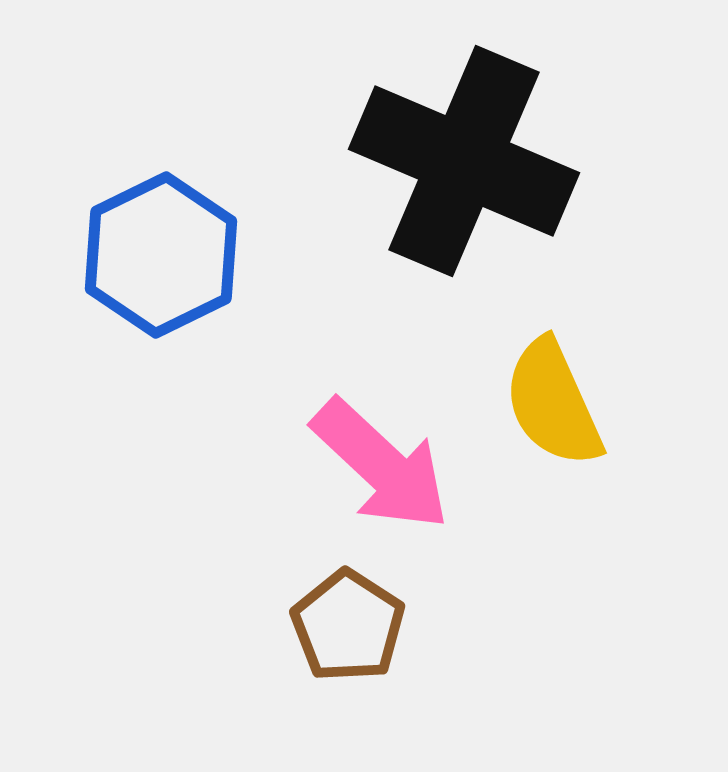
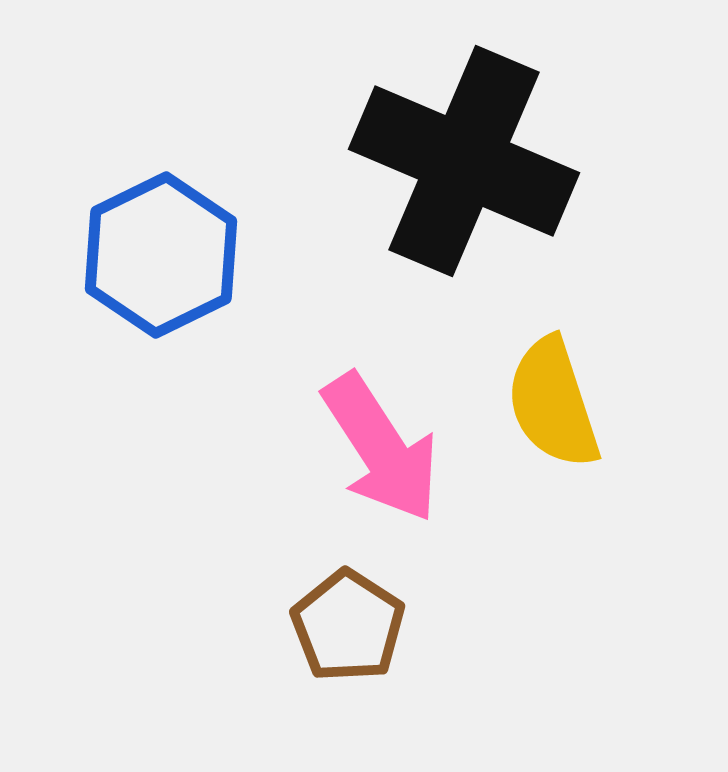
yellow semicircle: rotated 6 degrees clockwise
pink arrow: moved 17 px up; rotated 14 degrees clockwise
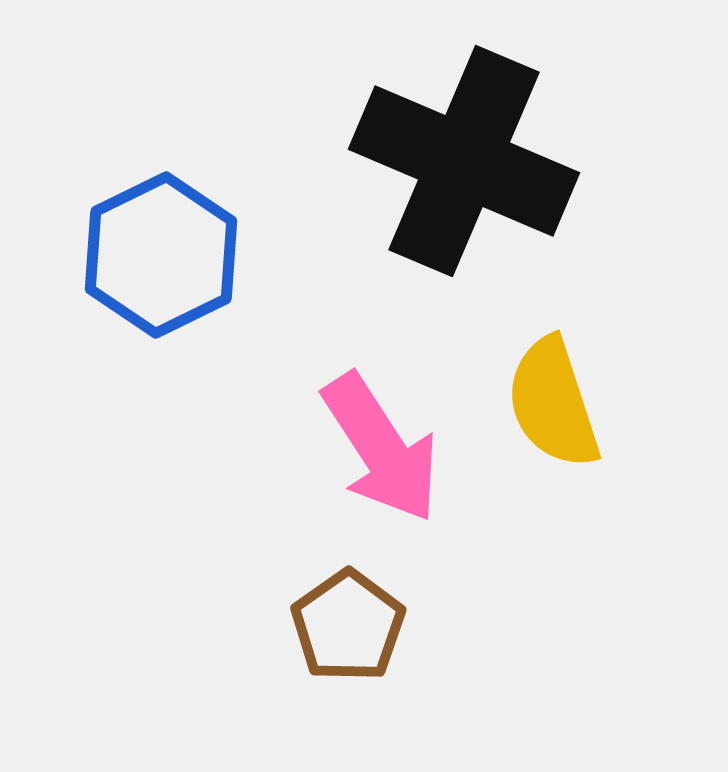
brown pentagon: rotated 4 degrees clockwise
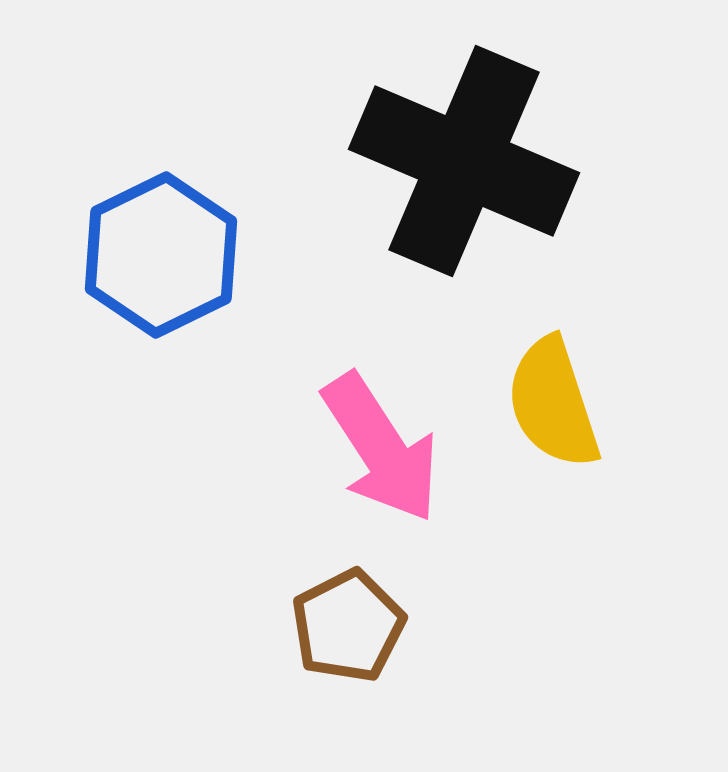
brown pentagon: rotated 8 degrees clockwise
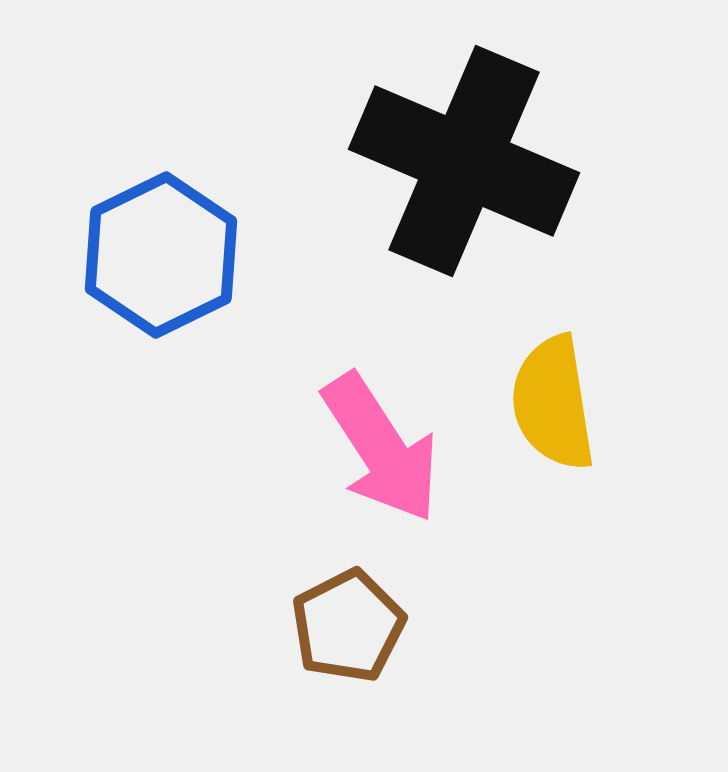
yellow semicircle: rotated 9 degrees clockwise
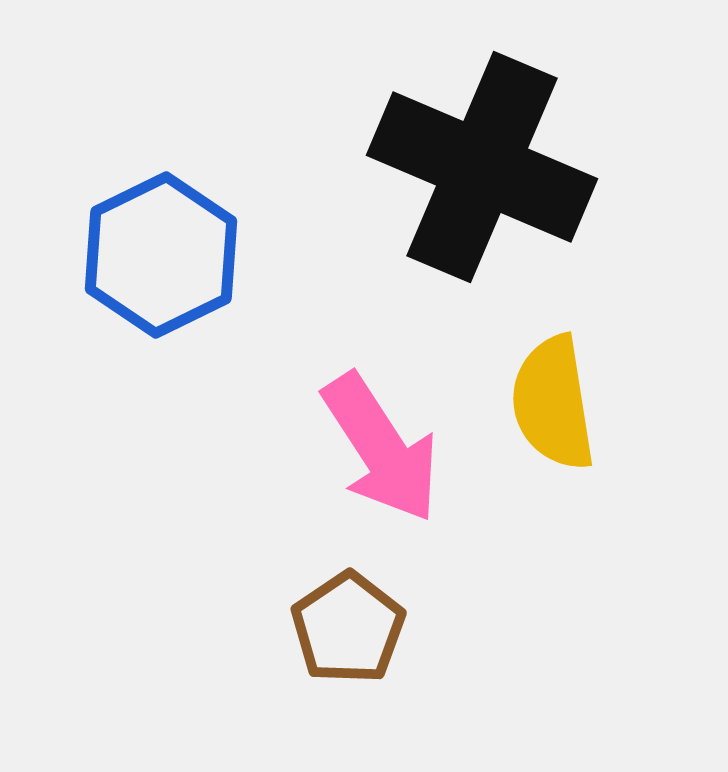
black cross: moved 18 px right, 6 px down
brown pentagon: moved 2 px down; rotated 7 degrees counterclockwise
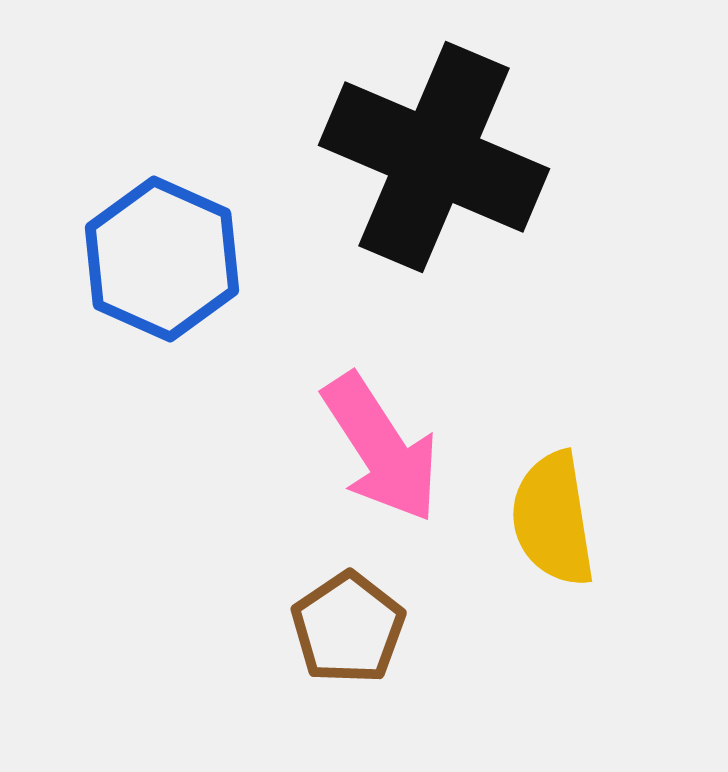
black cross: moved 48 px left, 10 px up
blue hexagon: moved 1 px right, 4 px down; rotated 10 degrees counterclockwise
yellow semicircle: moved 116 px down
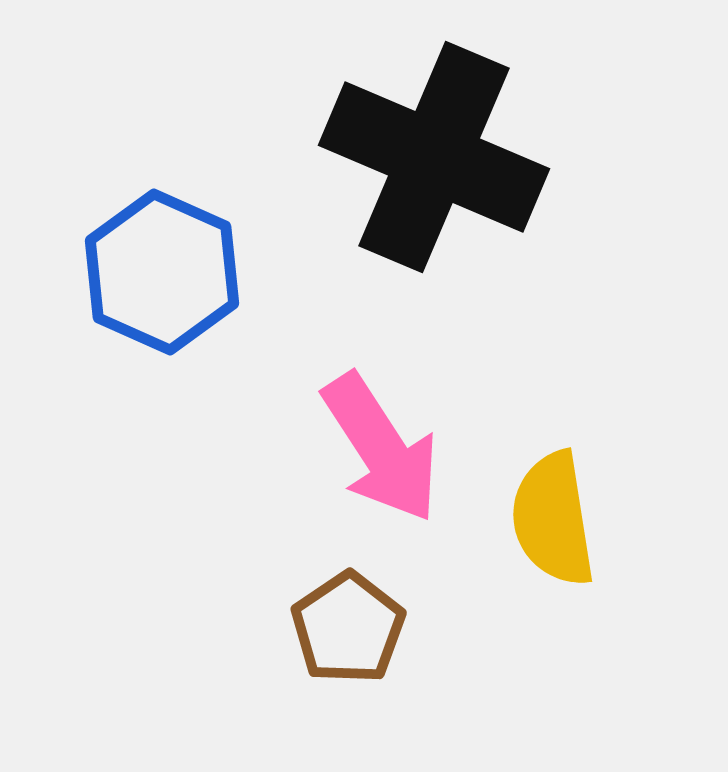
blue hexagon: moved 13 px down
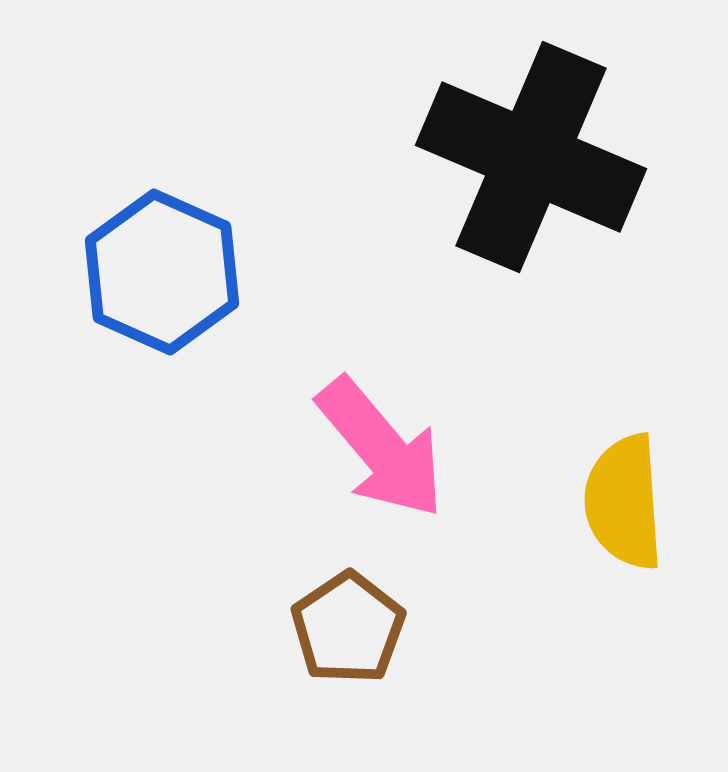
black cross: moved 97 px right
pink arrow: rotated 7 degrees counterclockwise
yellow semicircle: moved 71 px right, 17 px up; rotated 5 degrees clockwise
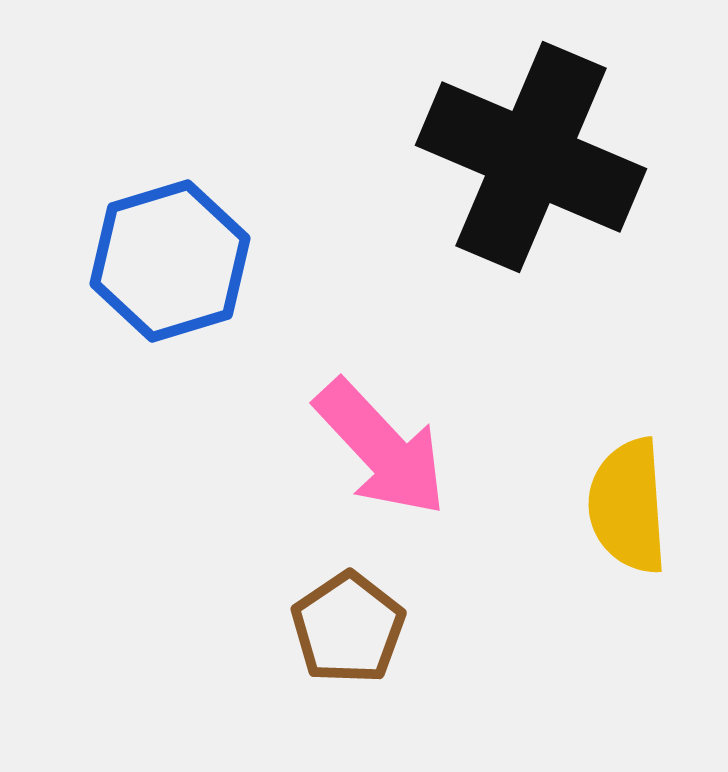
blue hexagon: moved 8 px right, 11 px up; rotated 19 degrees clockwise
pink arrow: rotated 3 degrees counterclockwise
yellow semicircle: moved 4 px right, 4 px down
